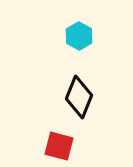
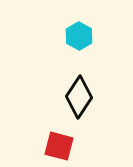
black diamond: rotated 12 degrees clockwise
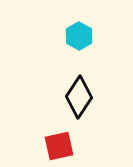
red square: rotated 28 degrees counterclockwise
